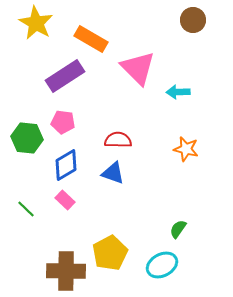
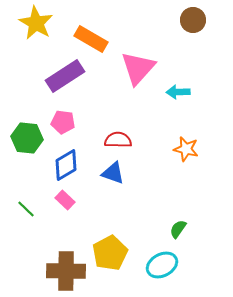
pink triangle: rotated 27 degrees clockwise
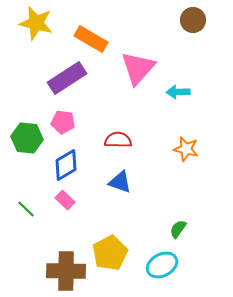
yellow star: rotated 16 degrees counterclockwise
purple rectangle: moved 2 px right, 2 px down
blue triangle: moved 7 px right, 9 px down
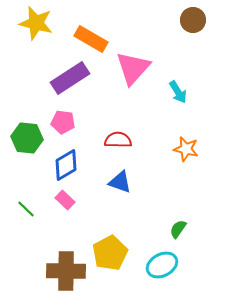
pink triangle: moved 5 px left
purple rectangle: moved 3 px right
cyan arrow: rotated 120 degrees counterclockwise
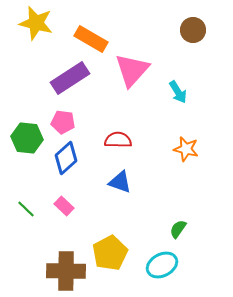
brown circle: moved 10 px down
pink triangle: moved 1 px left, 2 px down
blue diamond: moved 7 px up; rotated 12 degrees counterclockwise
pink rectangle: moved 1 px left, 6 px down
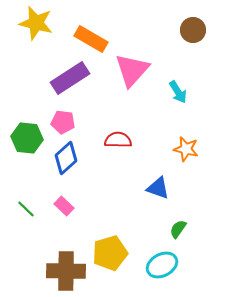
blue triangle: moved 38 px right, 6 px down
yellow pentagon: rotated 12 degrees clockwise
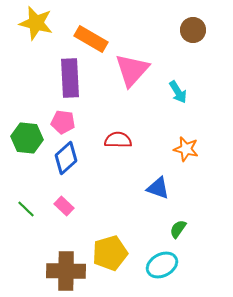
purple rectangle: rotated 60 degrees counterclockwise
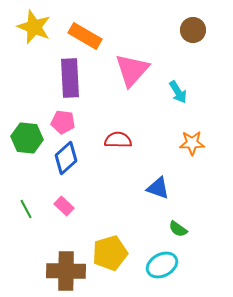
yellow star: moved 2 px left, 4 px down; rotated 8 degrees clockwise
orange rectangle: moved 6 px left, 3 px up
orange star: moved 6 px right, 6 px up; rotated 15 degrees counterclockwise
green line: rotated 18 degrees clockwise
green semicircle: rotated 90 degrees counterclockwise
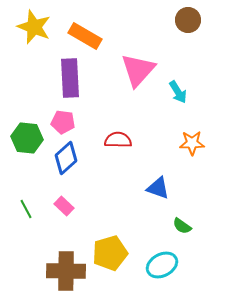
brown circle: moved 5 px left, 10 px up
pink triangle: moved 6 px right
green semicircle: moved 4 px right, 3 px up
